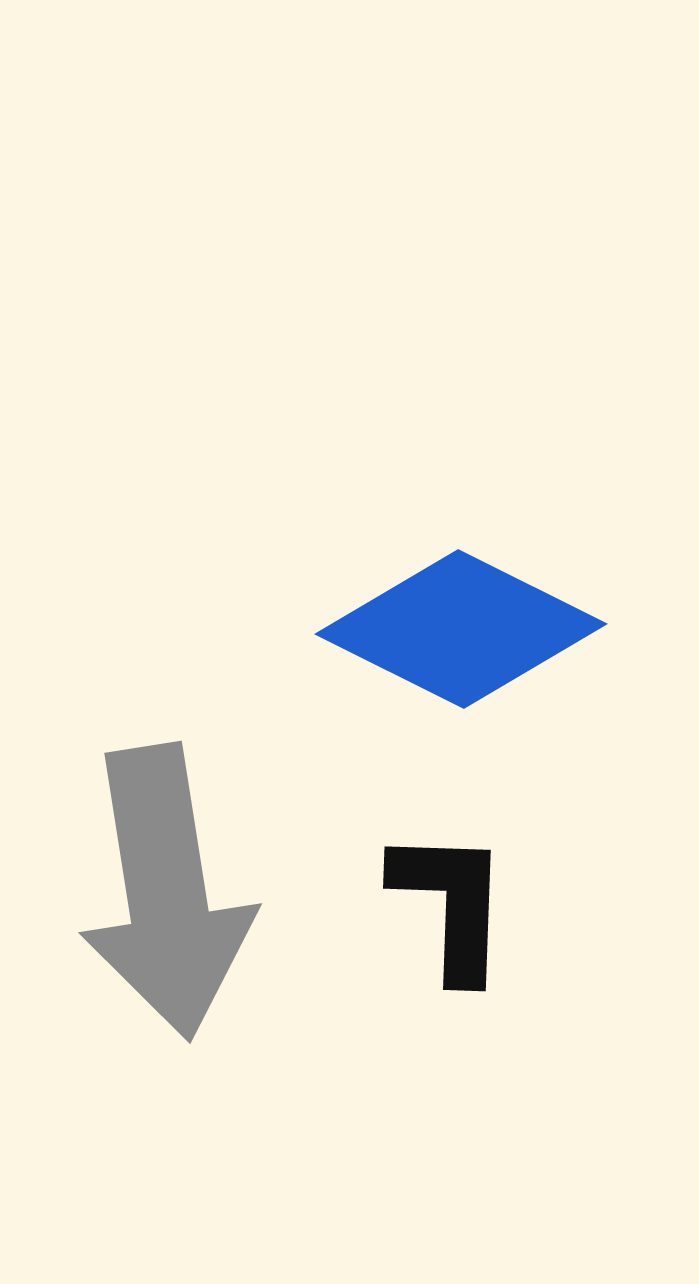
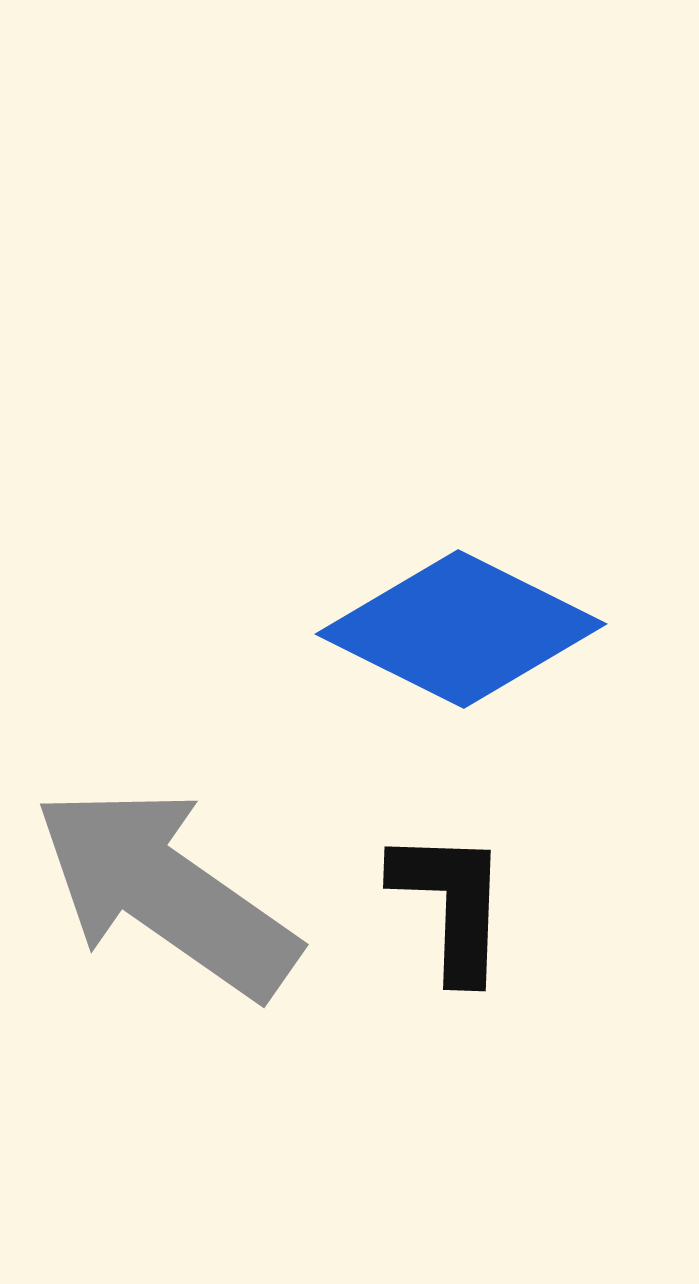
gray arrow: rotated 134 degrees clockwise
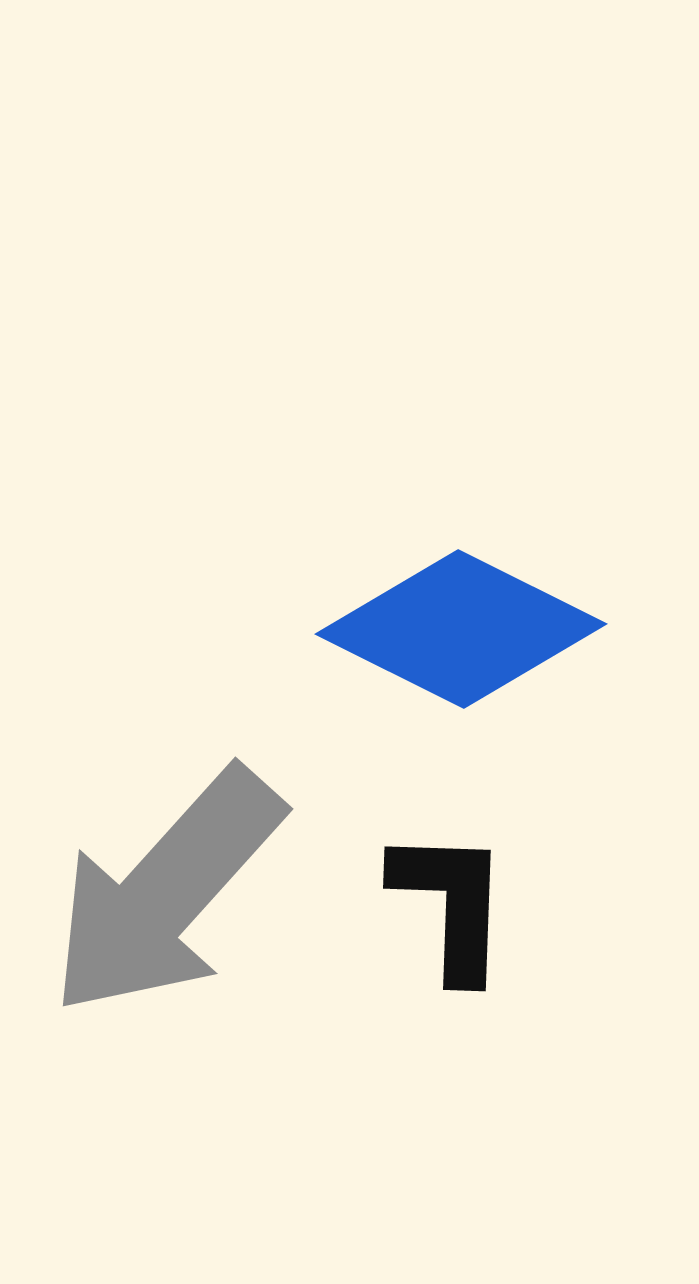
gray arrow: rotated 83 degrees counterclockwise
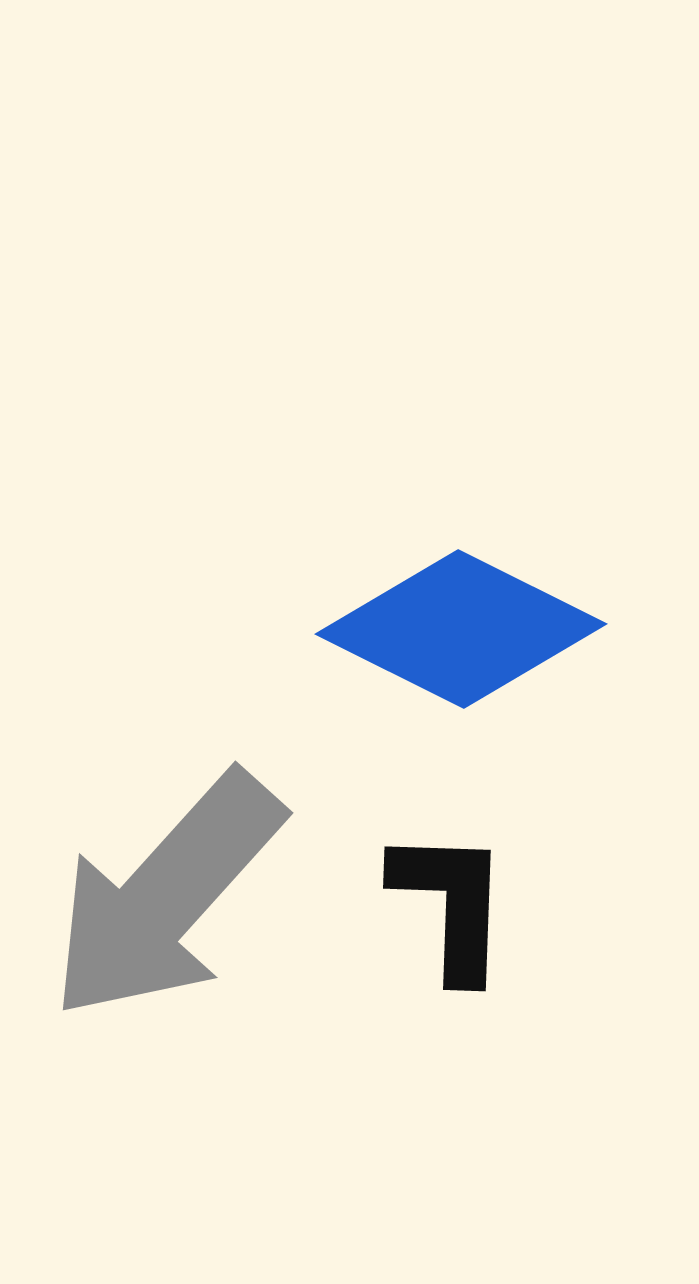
gray arrow: moved 4 px down
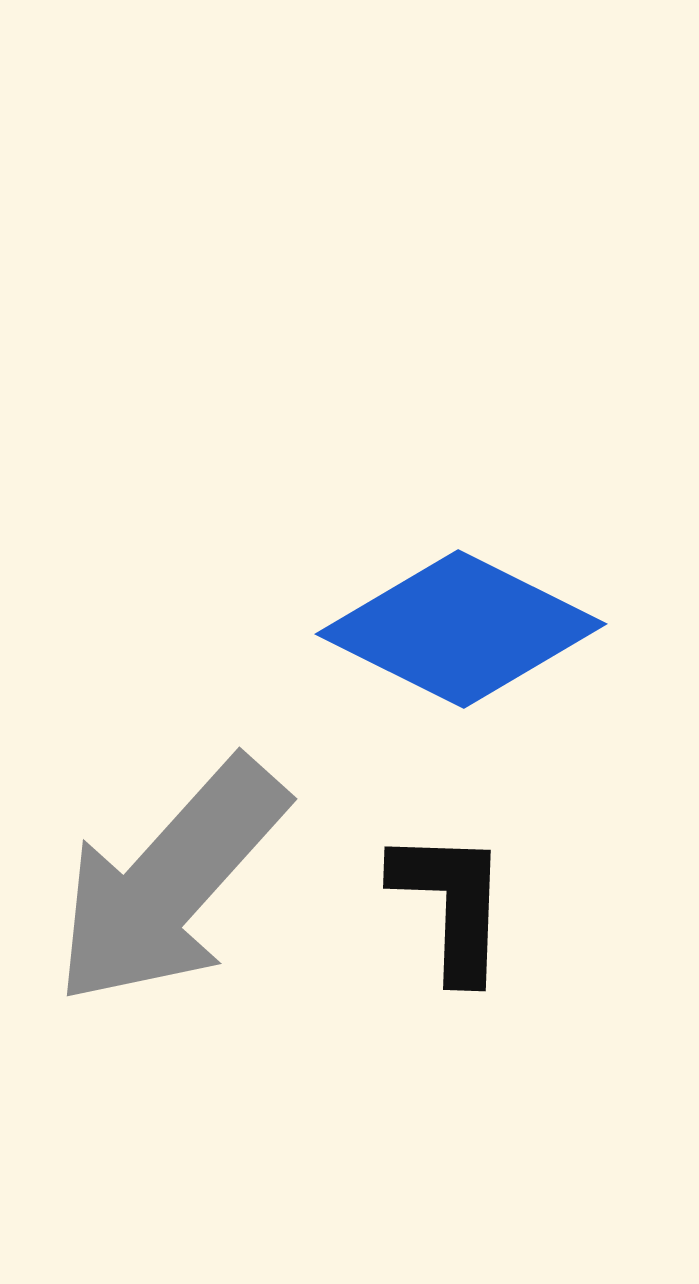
gray arrow: moved 4 px right, 14 px up
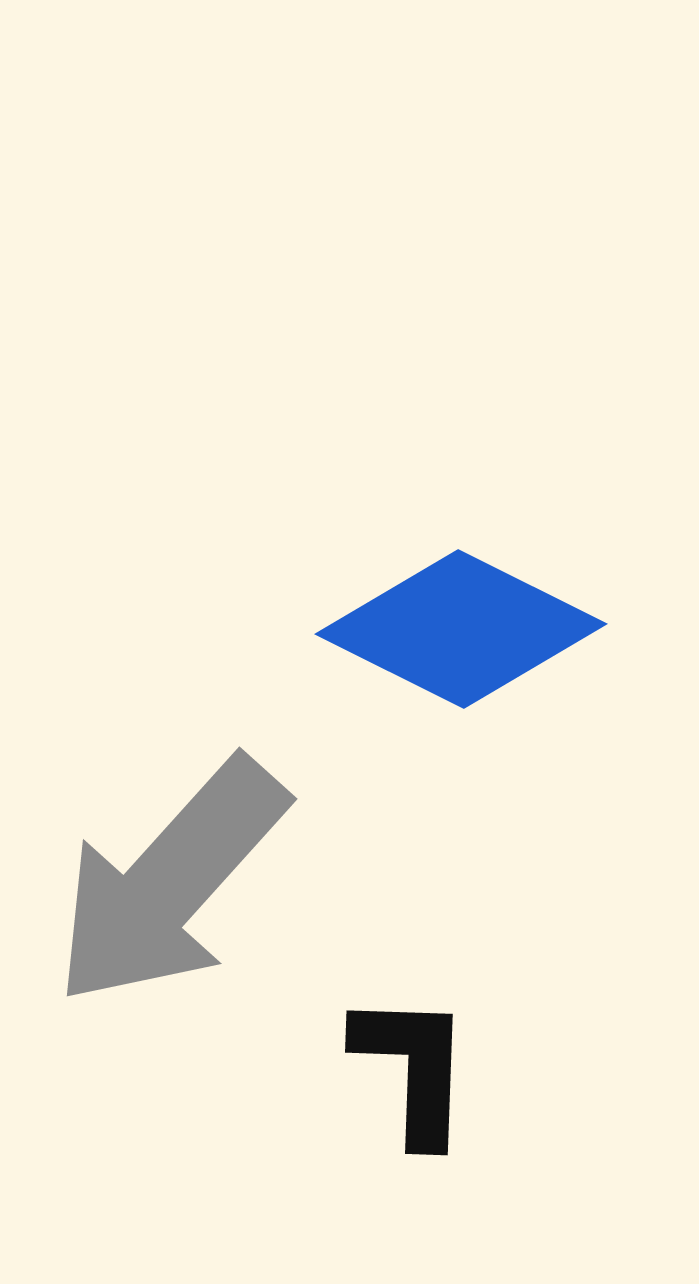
black L-shape: moved 38 px left, 164 px down
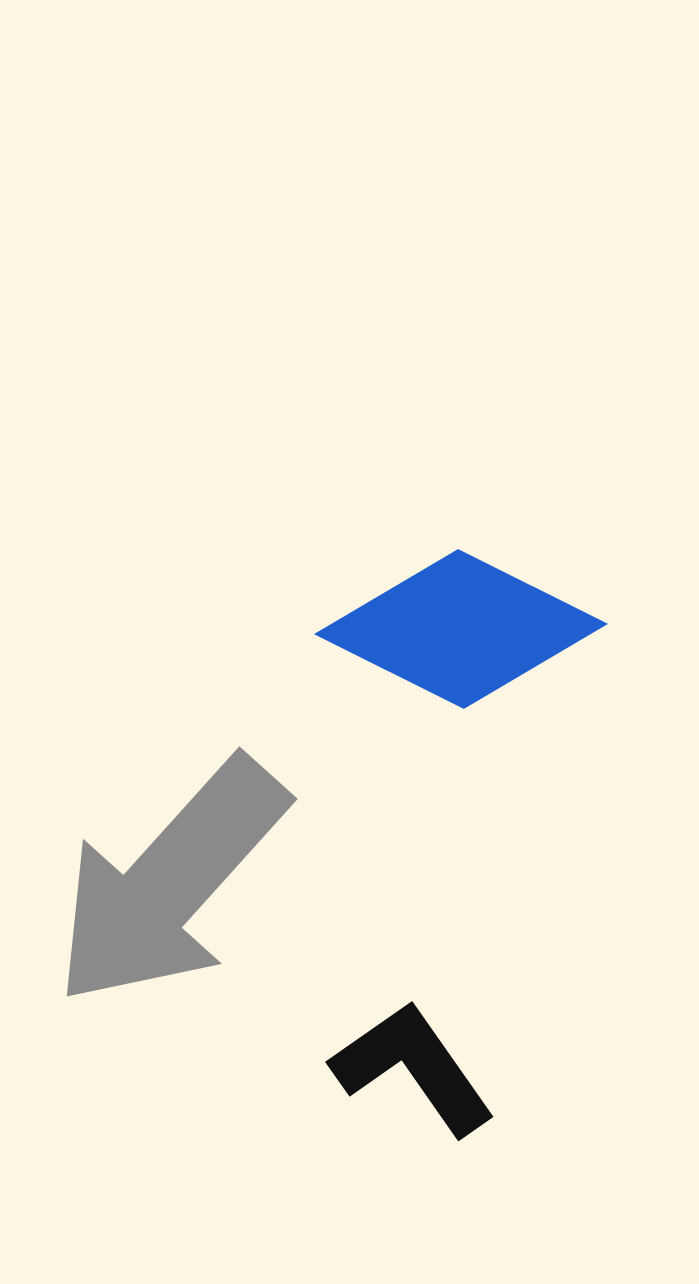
black L-shape: rotated 37 degrees counterclockwise
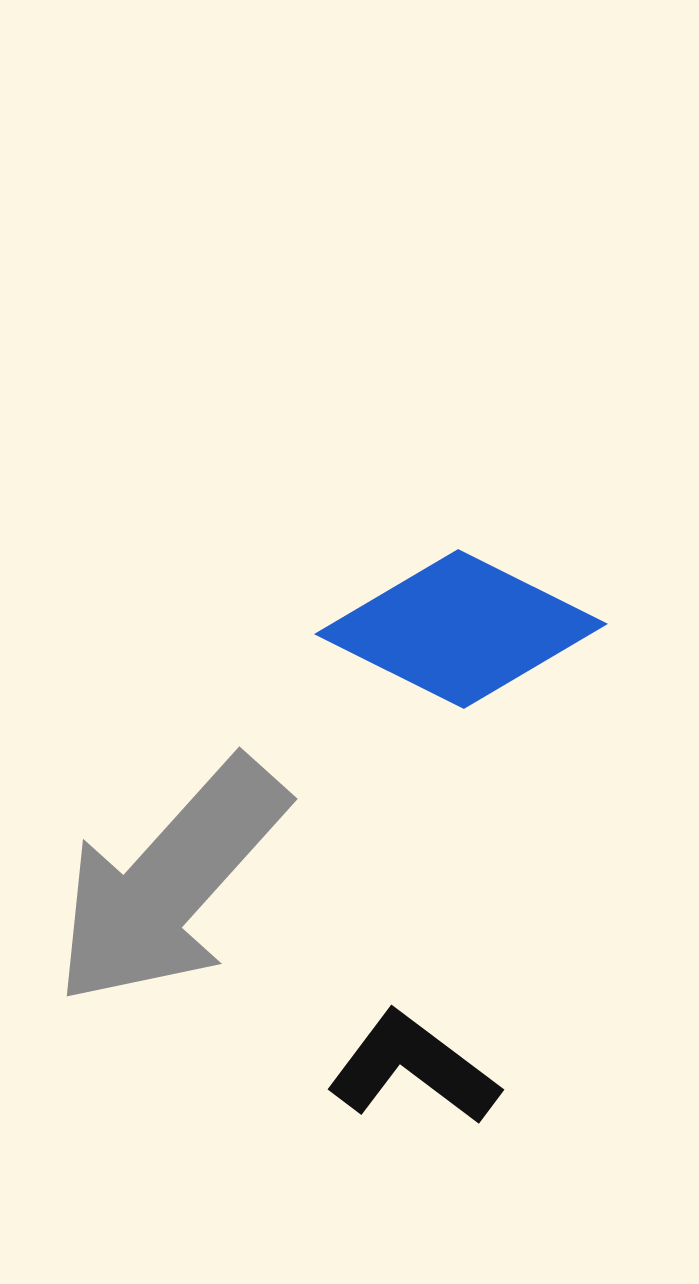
black L-shape: rotated 18 degrees counterclockwise
